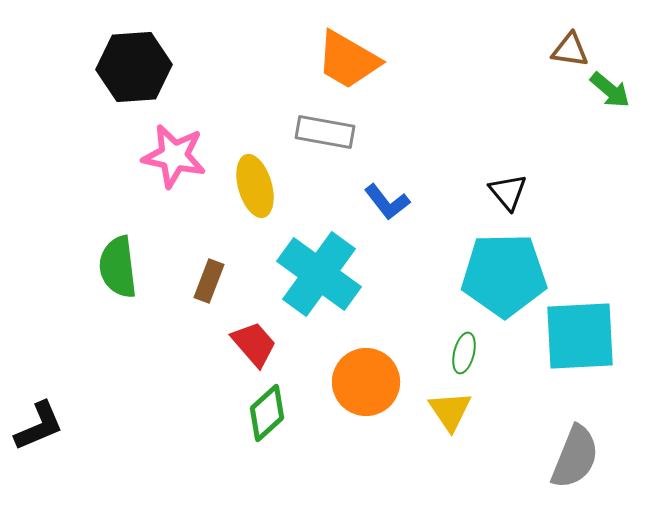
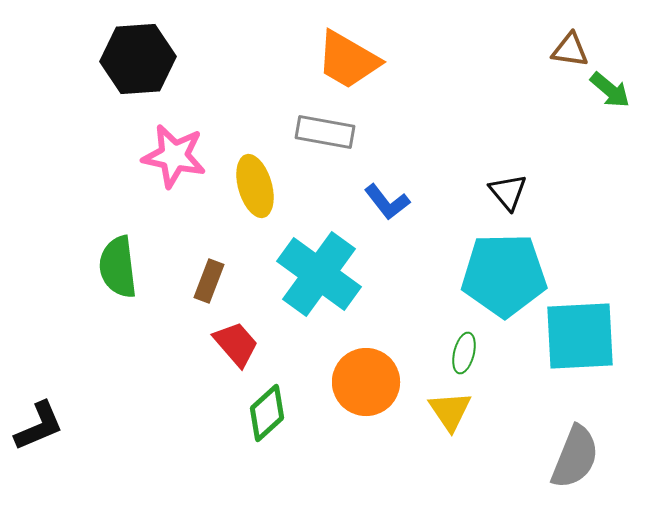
black hexagon: moved 4 px right, 8 px up
red trapezoid: moved 18 px left
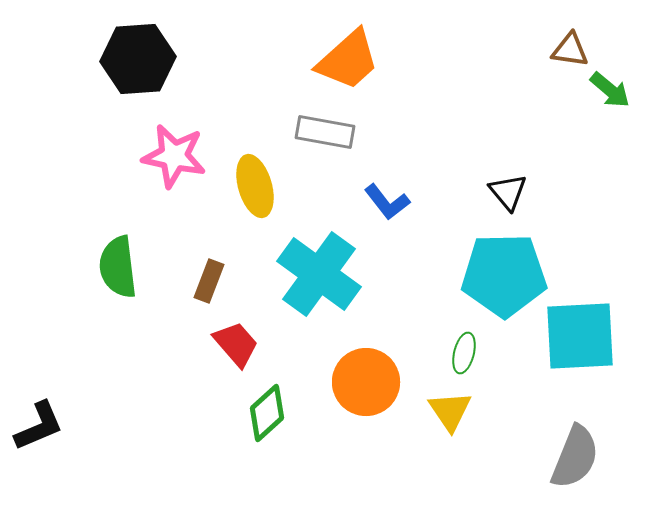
orange trapezoid: rotated 72 degrees counterclockwise
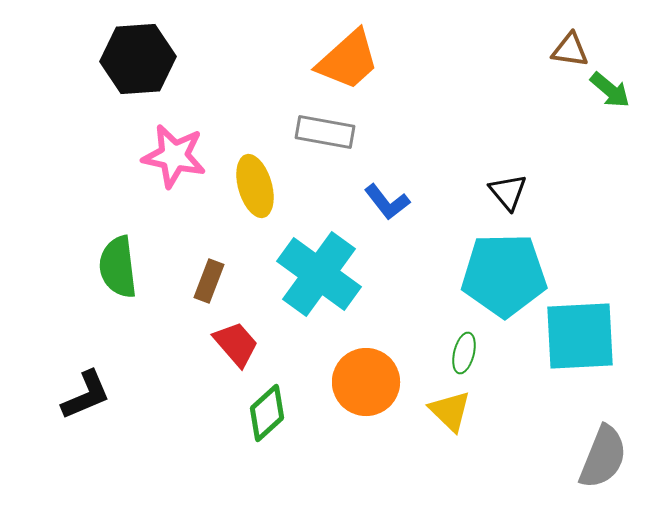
yellow triangle: rotated 12 degrees counterclockwise
black L-shape: moved 47 px right, 31 px up
gray semicircle: moved 28 px right
